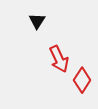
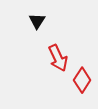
red arrow: moved 1 px left, 1 px up
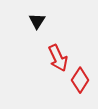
red diamond: moved 2 px left
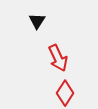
red diamond: moved 15 px left, 13 px down
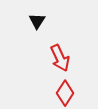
red arrow: moved 2 px right
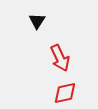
red diamond: rotated 45 degrees clockwise
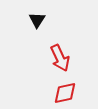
black triangle: moved 1 px up
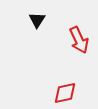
red arrow: moved 19 px right, 18 px up
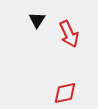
red arrow: moved 10 px left, 6 px up
